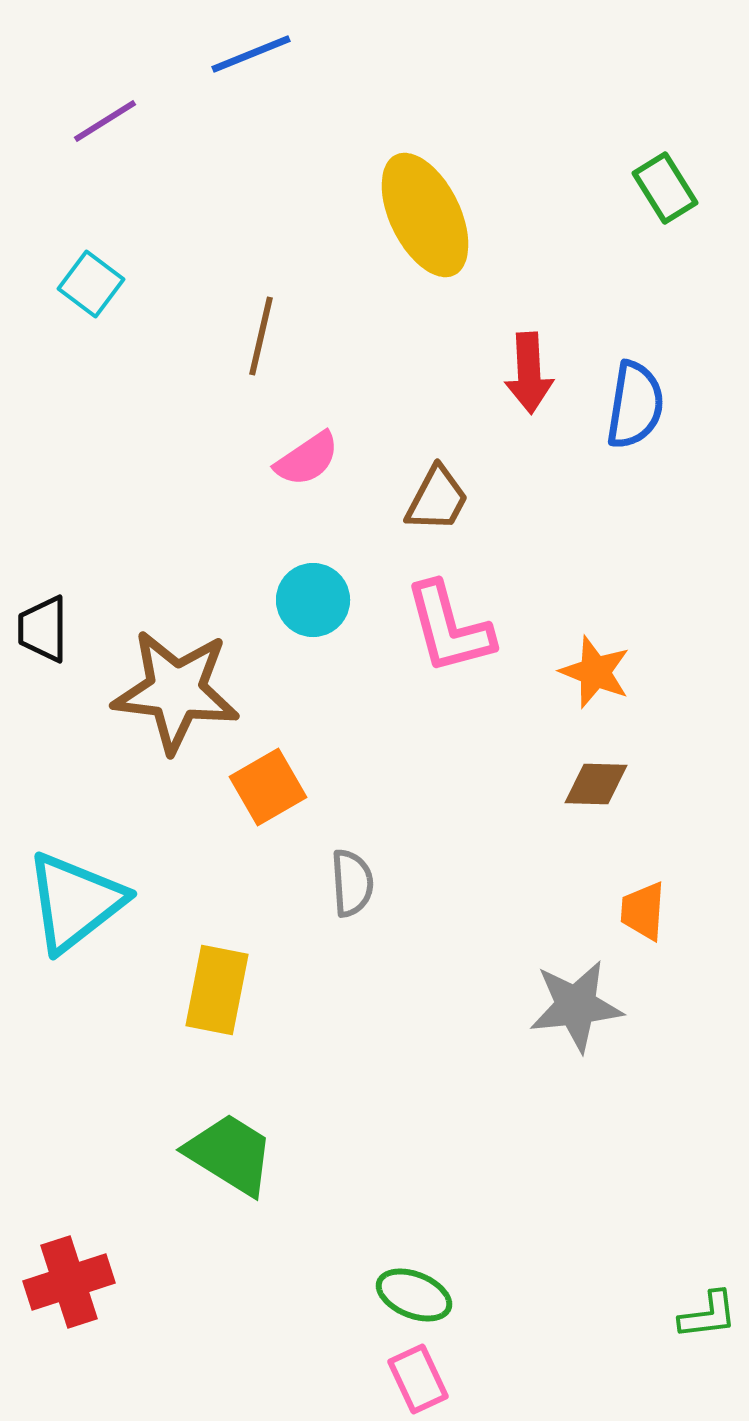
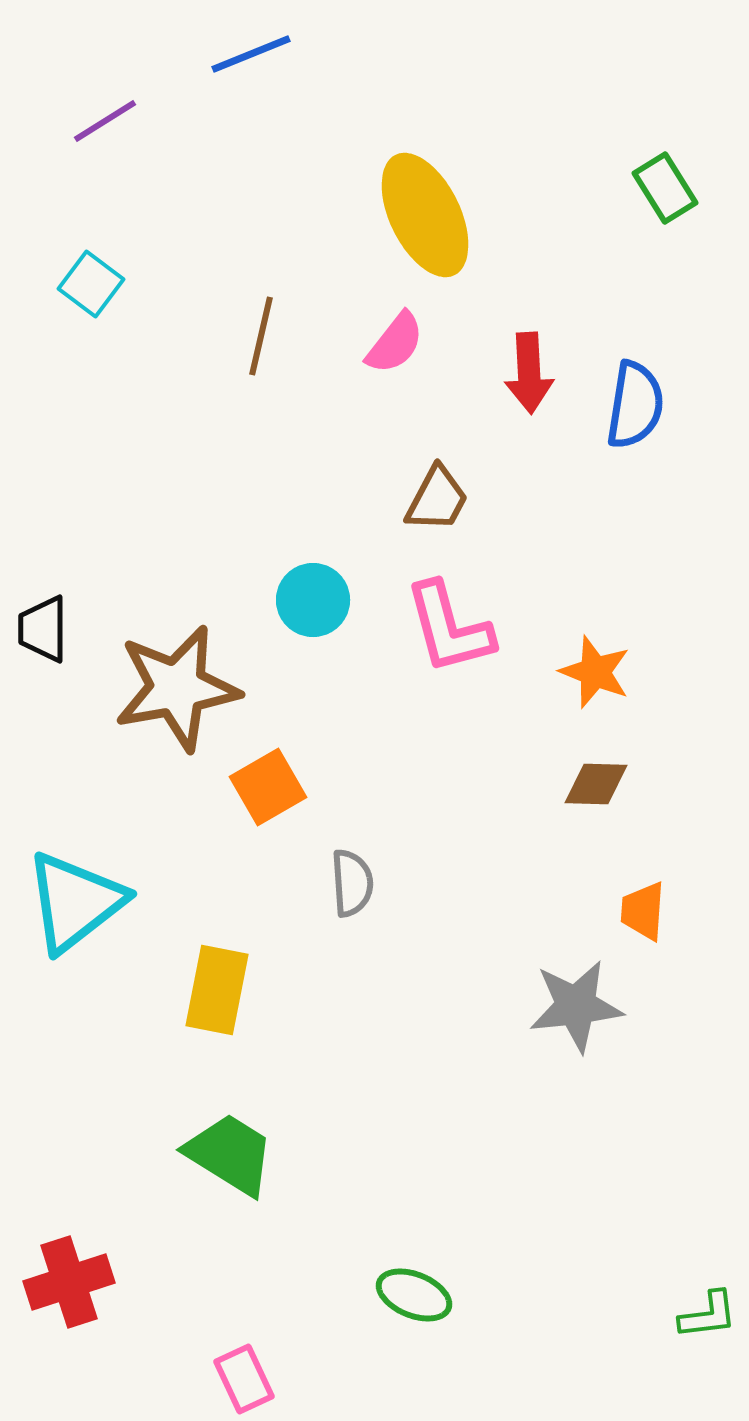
pink semicircle: moved 88 px right, 116 px up; rotated 18 degrees counterclockwise
brown star: moved 1 px right, 3 px up; rotated 17 degrees counterclockwise
pink rectangle: moved 174 px left
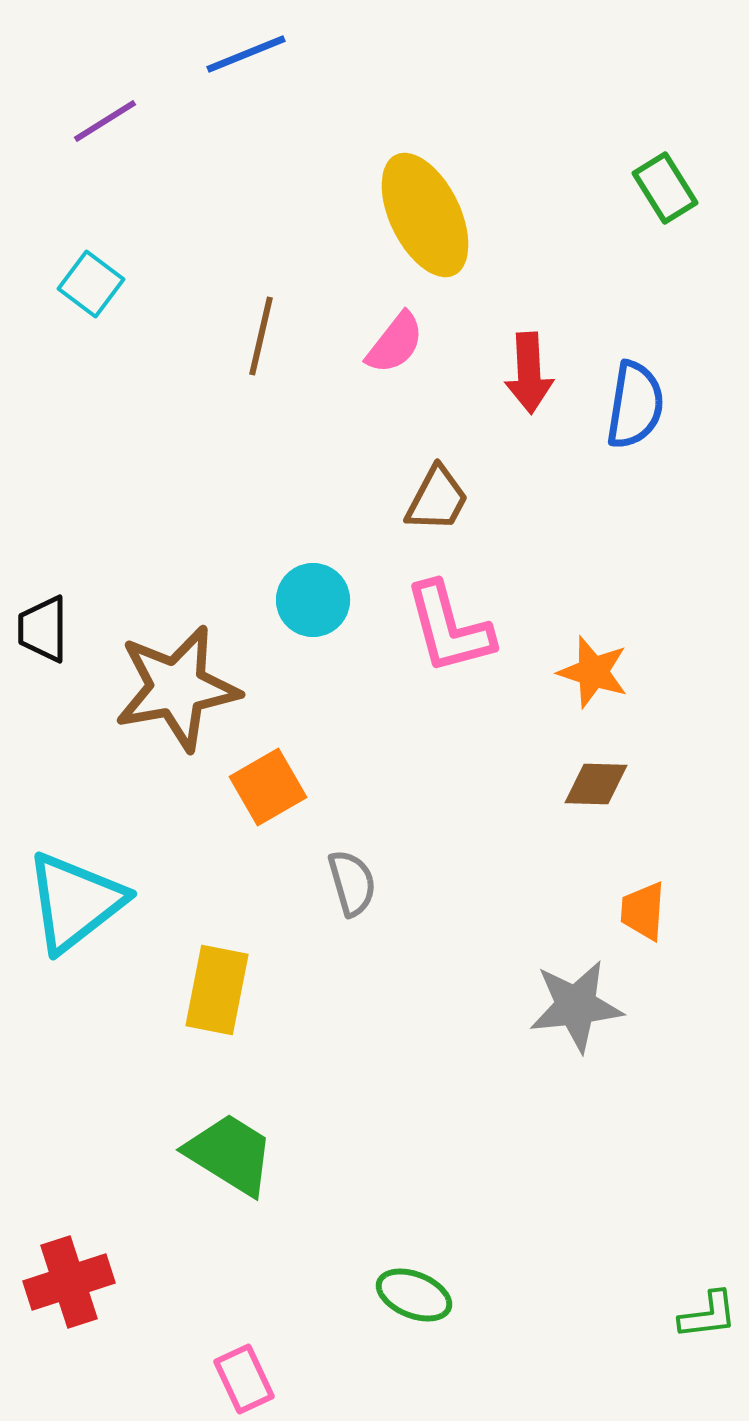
blue line: moved 5 px left
orange star: moved 2 px left; rotated 4 degrees counterclockwise
gray semicircle: rotated 12 degrees counterclockwise
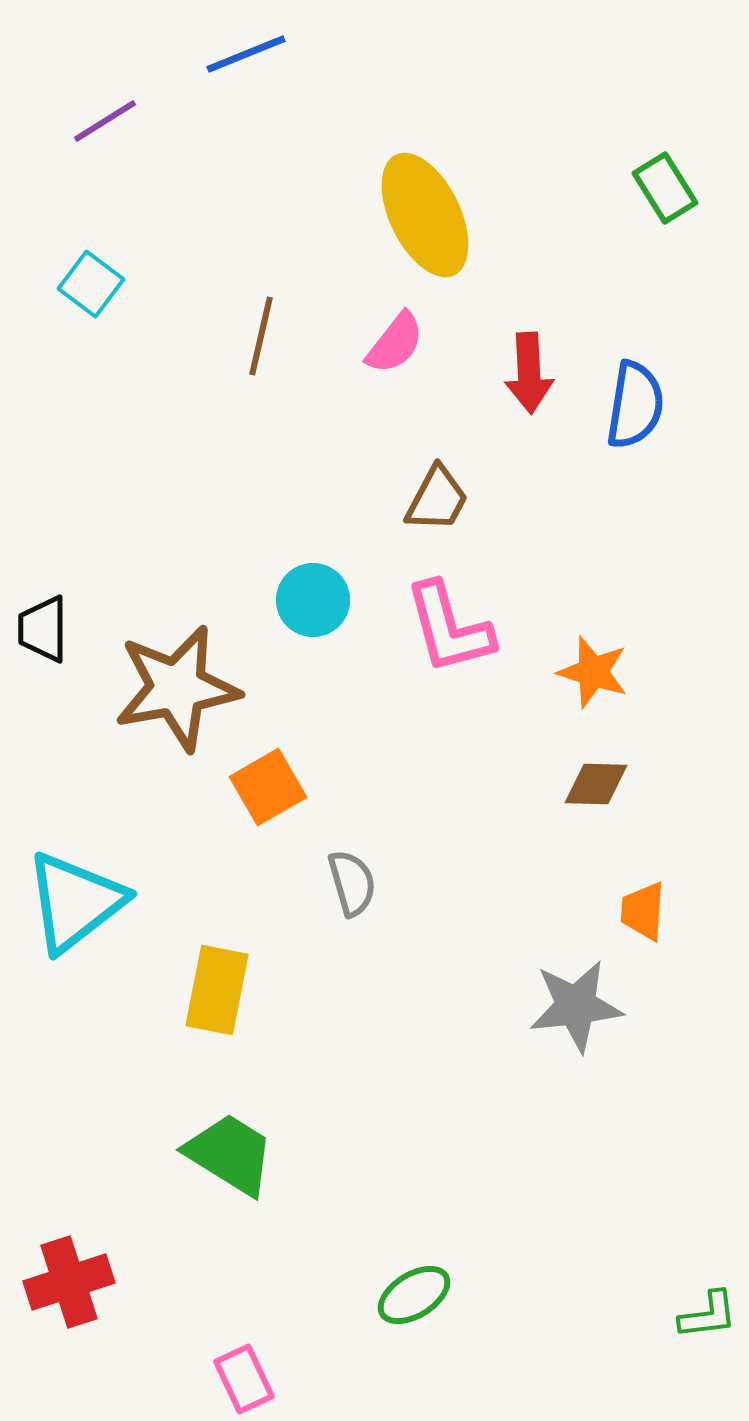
green ellipse: rotated 54 degrees counterclockwise
